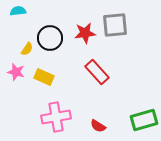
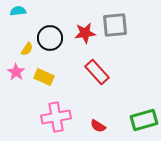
pink star: rotated 18 degrees clockwise
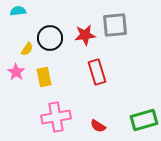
red star: moved 2 px down
red rectangle: rotated 25 degrees clockwise
yellow rectangle: rotated 54 degrees clockwise
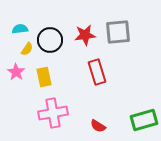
cyan semicircle: moved 2 px right, 18 px down
gray square: moved 3 px right, 7 px down
black circle: moved 2 px down
pink cross: moved 3 px left, 4 px up
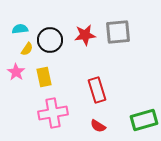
red rectangle: moved 18 px down
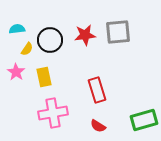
cyan semicircle: moved 3 px left
